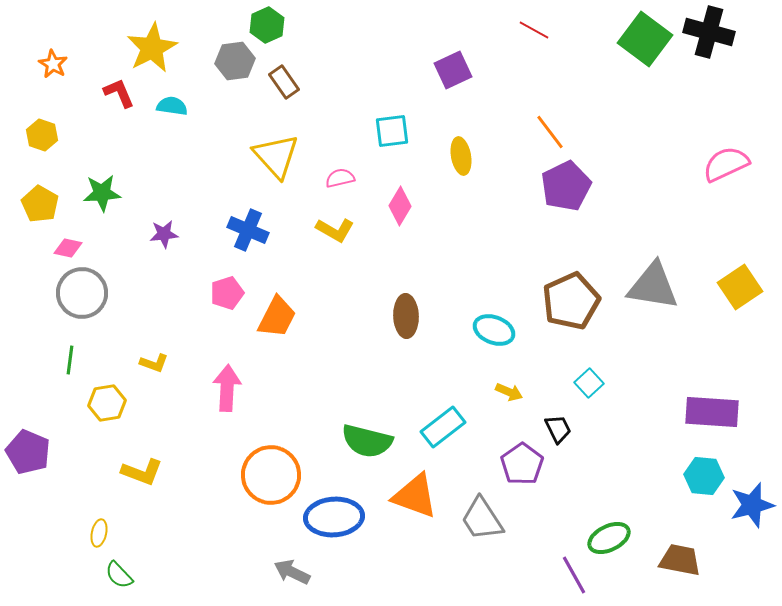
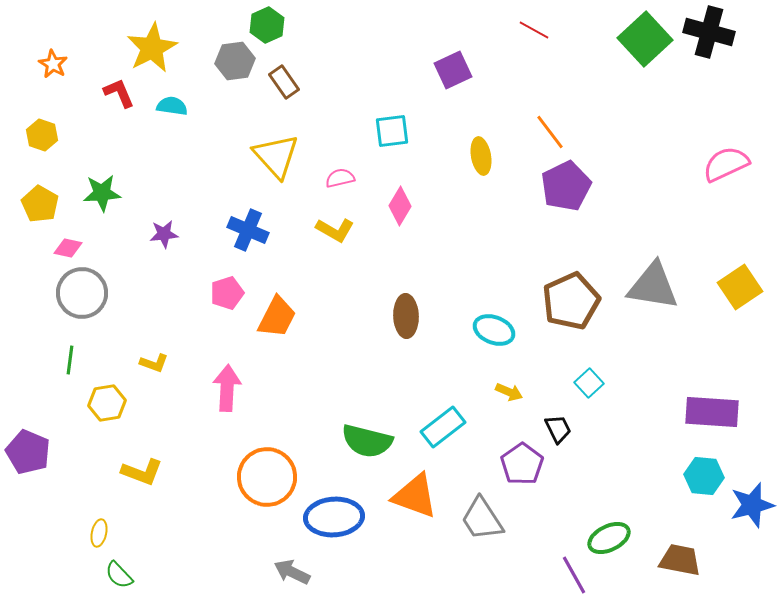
green square at (645, 39): rotated 10 degrees clockwise
yellow ellipse at (461, 156): moved 20 px right
orange circle at (271, 475): moved 4 px left, 2 px down
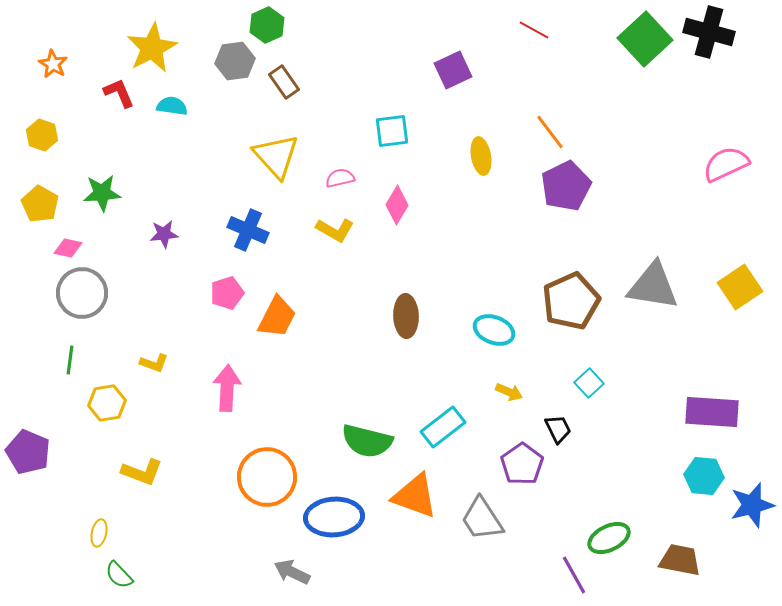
pink diamond at (400, 206): moved 3 px left, 1 px up
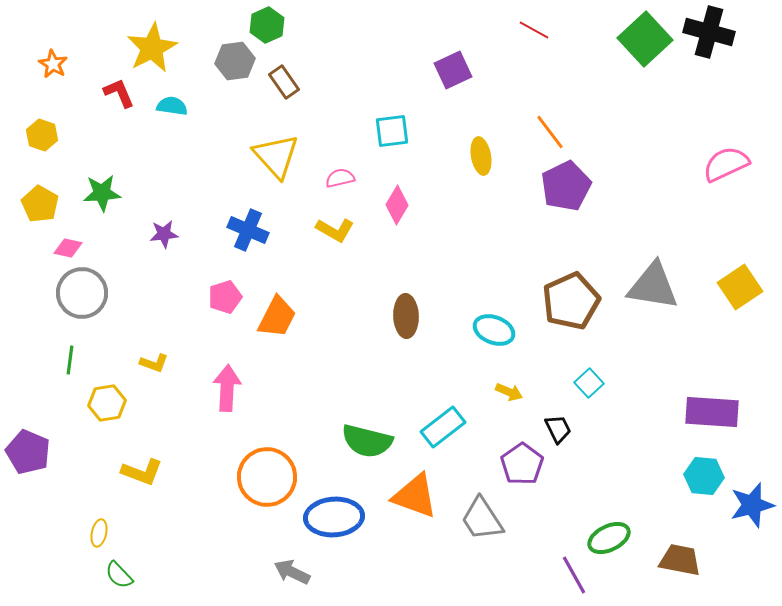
pink pentagon at (227, 293): moved 2 px left, 4 px down
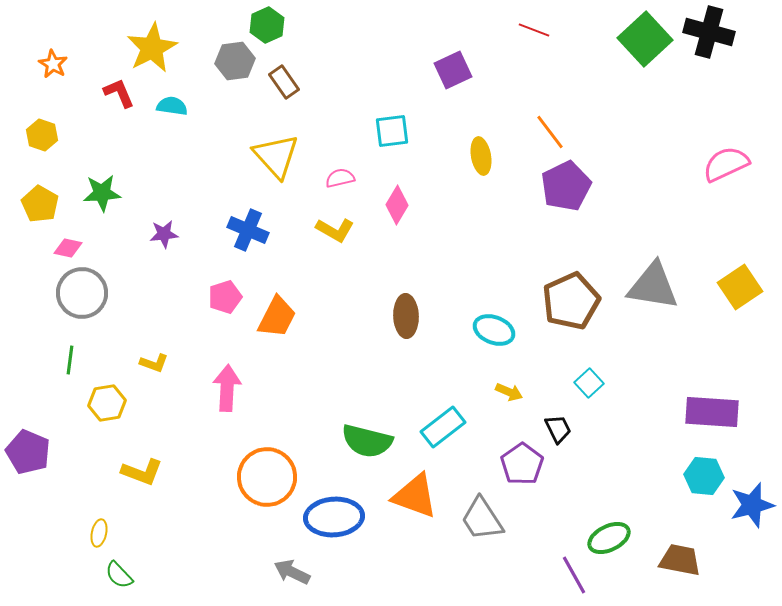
red line at (534, 30): rotated 8 degrees counterclockwise
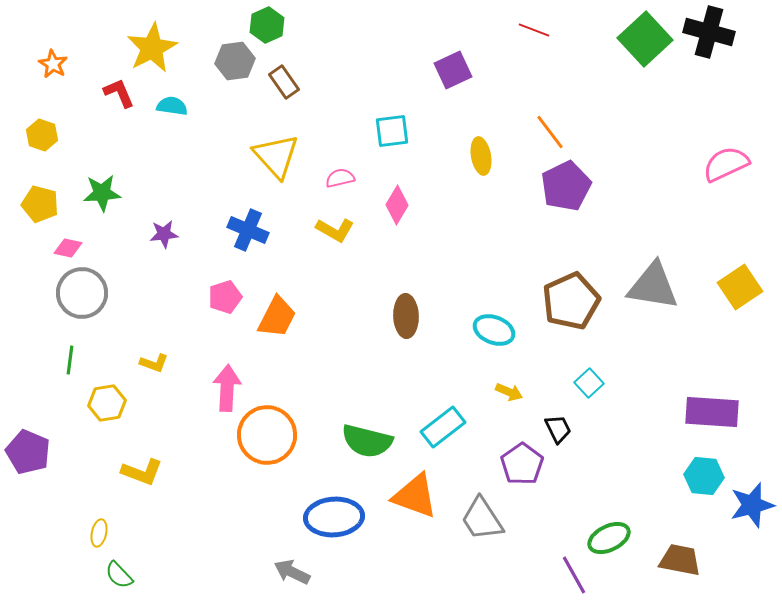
yellow pentagon at (40, 204): rotated 15 degrees counterclockwise
orange circle at (267, 477): moved 42 px up
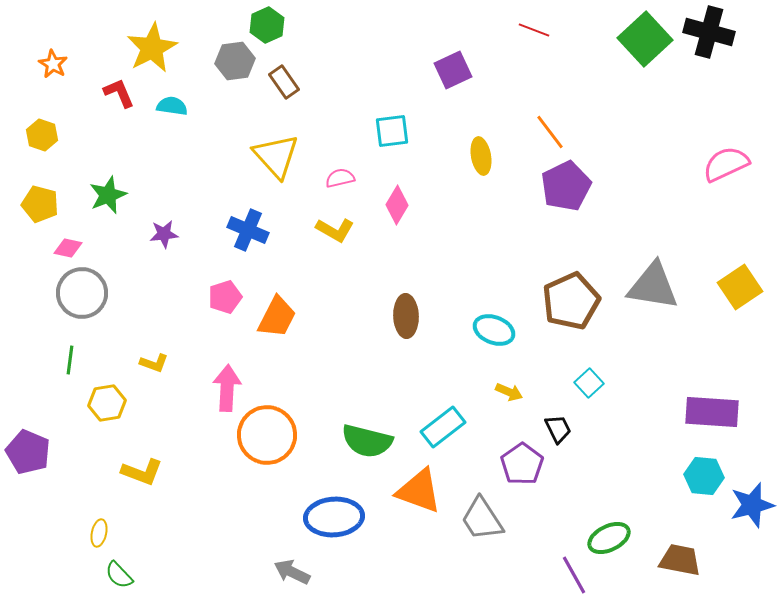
green star at (102, 193): moved 6 px right, 2 px down; rotated 18 degrees counterclockwise
orange triangle at (415, 496): moved 4 px right, 5 px up
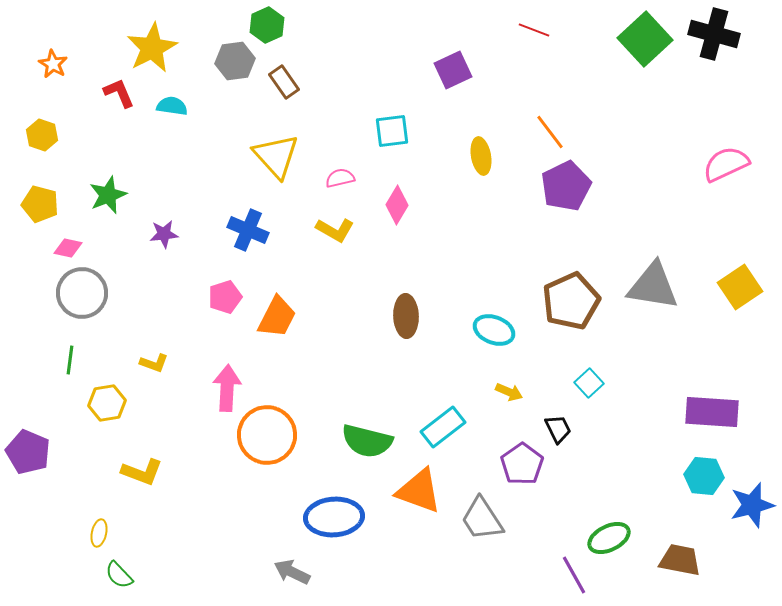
black cross at (709, 32): moved 5 px right, 2 px down
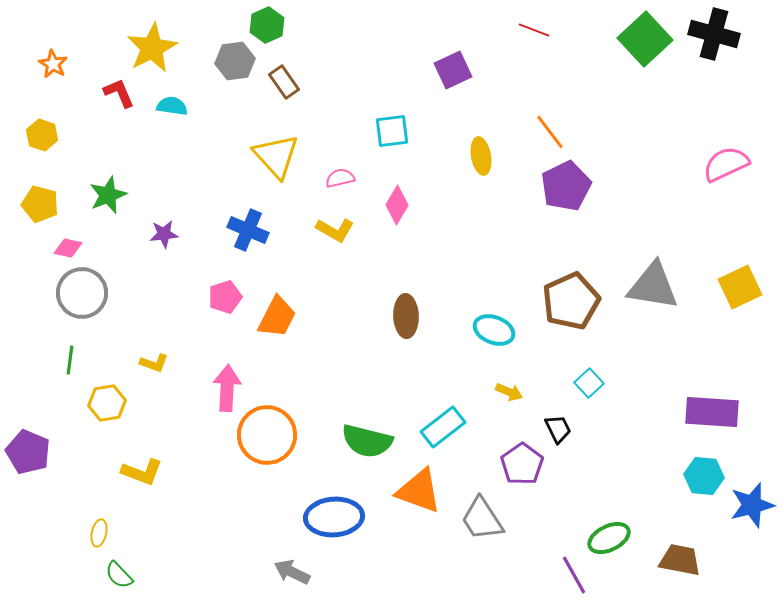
yellow square at (740, 287): rotated 9 degrees clockwise
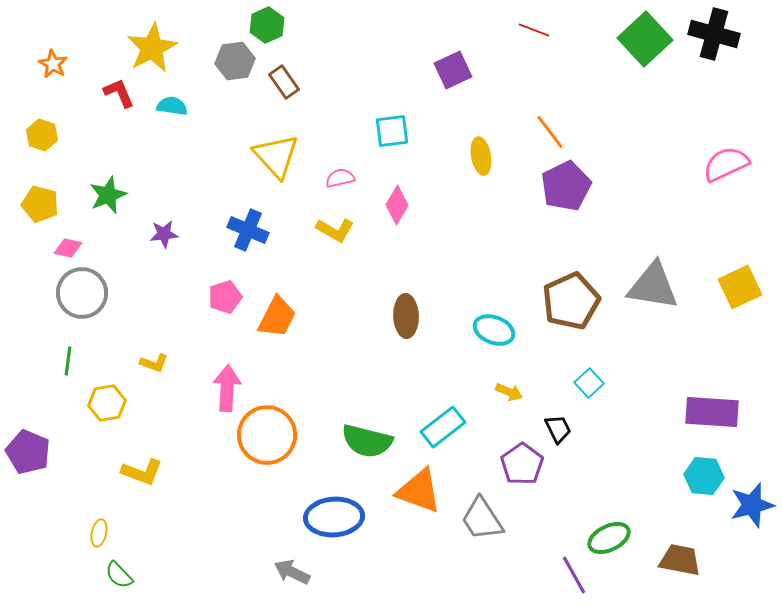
green line at (70, 360): moved 2 px left, 1 px down
